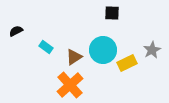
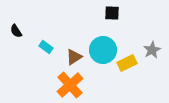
black semicircle: rotated 96 degrees counterclockwise
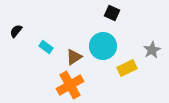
black square: rotated 21 degrees clockwise
black semicircle: rotated 72 degrees clockwise
cyan circle: moved 4 px up
yellow rectangle: moved 5 px down
orange cross: rotated 12 degrees clockwise
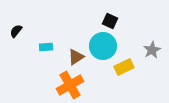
black square: moved 2 px left, 8 px down
cyan rectangle: rotated 40 degrees counterclockwise
brown triangle: moved 2 px right
yellow rectangle: moved 3 px left, 1 px up
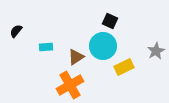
gray star: moved 4 px right, 1 px down
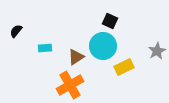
cyan rectangle: moved 1 px left, 1 px down
gray star: moved 1 px right
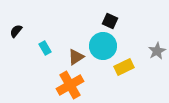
cyan rectangle: rotated 64 degrees clockwise
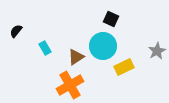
black square: moved 1 px right, 2 px up
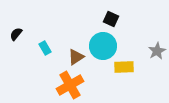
black semicircle: moved 3 px down
yellow rectangle: rotated 24 degrees clockwise
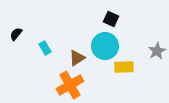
cyan circle: moved 2 px right
brown triangle: moved 1 px right, 1 px down
